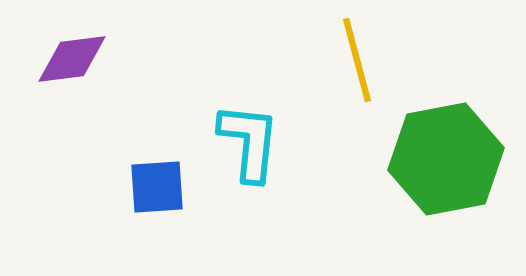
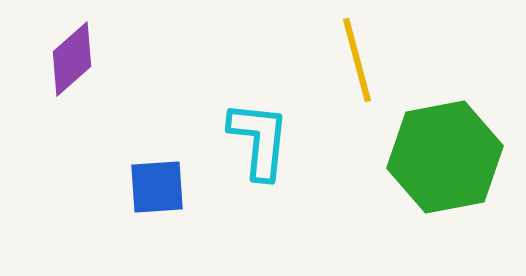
purple diamond: rotated 34 degrees counterclockwise
cyan L-shape: moved 10 px right, 2 px up
green hexagon: moved 1 px left, 2 px up
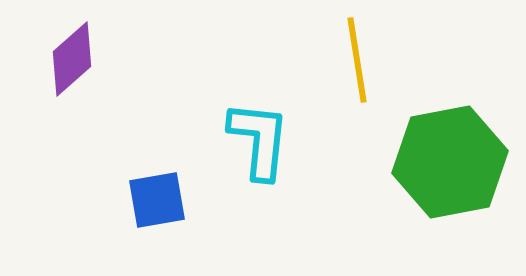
yellow line: rotated 6 degrees clockwise
green hexagon: moved 5 px right, 5 px down
blue square: moved 13 px down; rotated 6 degrees counterclockwise
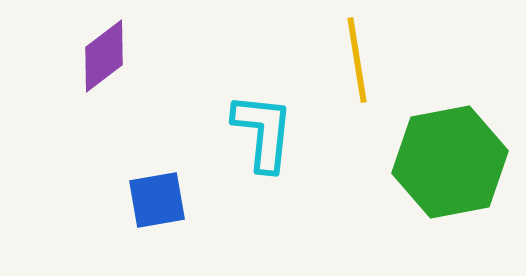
purple diamond: moved 32 px right, 3 px up; rotated 4 degrees clockwise
cyan L-shape: moved 4 px right, 8 px up
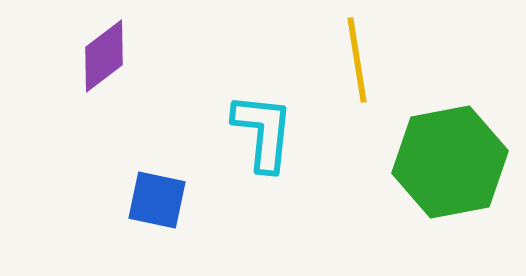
blue square: rotated 22 degrees clockwise
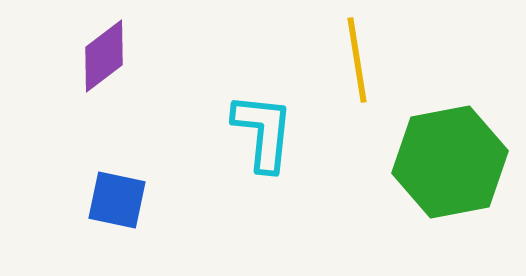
blue square: moved 40 px left
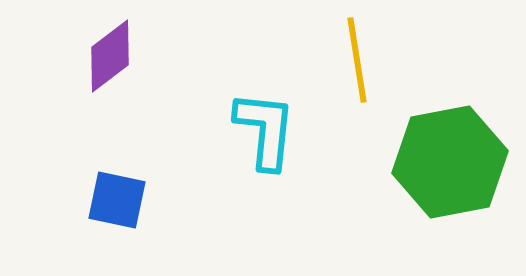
purple diamond: moved 6 px right
cyan L-shape: moved 2 px right, 2 px up
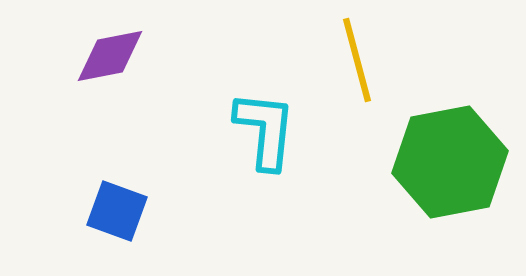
purple diamond: rotated 26 degrees clockwise
yellow line: rotated 6 degrees counterclockwise
blue square: moved 11 px down; rotated 8 degrees clockwise
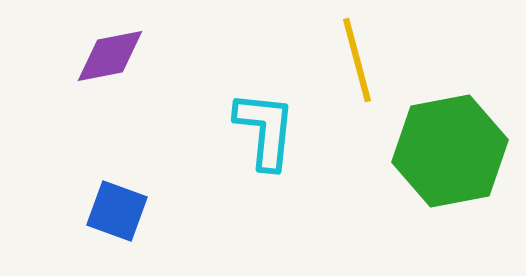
green hexagon: moved 11 px up
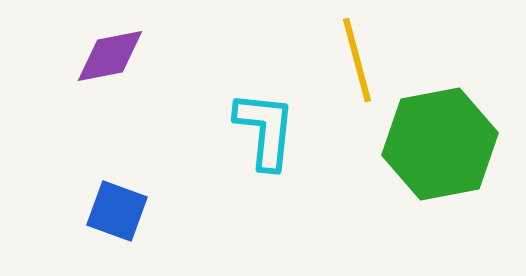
green hexagon: moved 10 px left, 7 px up
